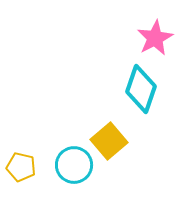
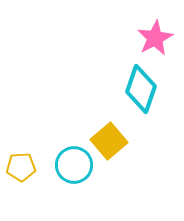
yellow pentagon: rotated 16 degrees counterclockwise
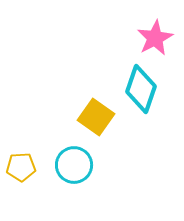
yellow square: moved 13 px left, 24 px up; rotated 15 degrees counterclockwise
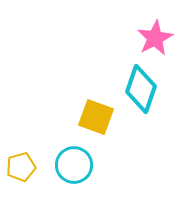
yellow square: rotated 15 degrees counterclockwise
yellow pentagon: rotated 12 degrees counterclockwise
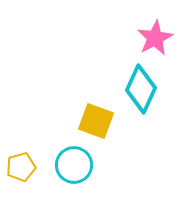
cyan diamond: rotated 6 degrees clockwise
yellow square: moved 4 px down
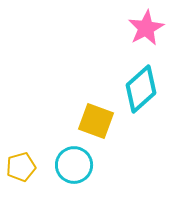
pink star: moved 9 px left, 10 px up
cyan diamond: rotated 24 degrees clockwise
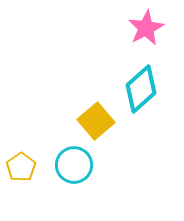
yellow square: rotated 30 degrees clockwise
yellow pentagon: rotated 20 degrees counterclockwise
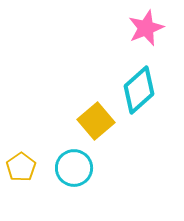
pink star: rotated 6 degrees clockwise
cyan diamond: moved 2 px left, 1 px down
cyan circle: moved 3 px down
